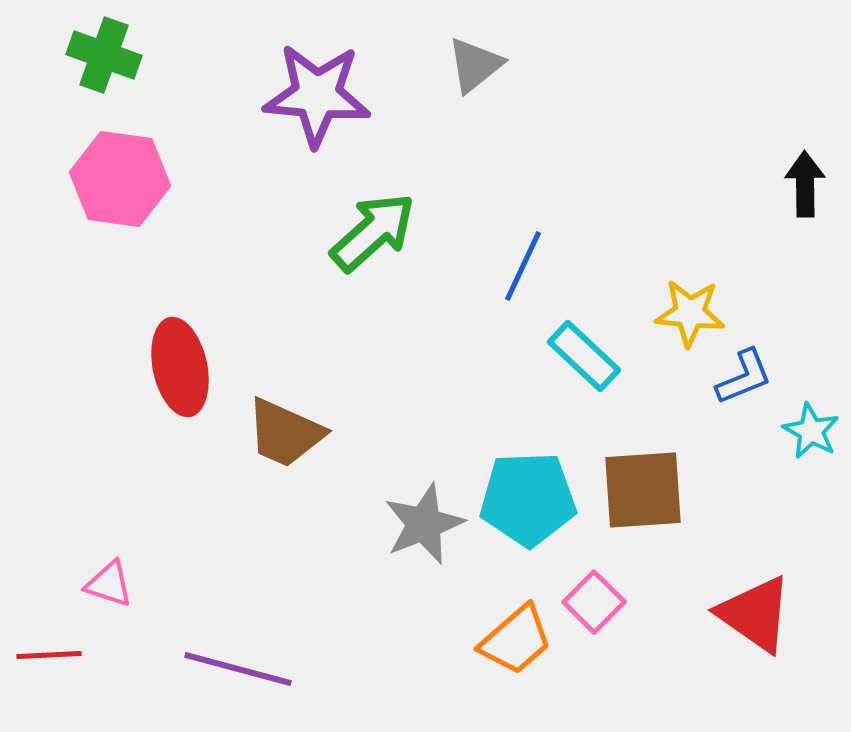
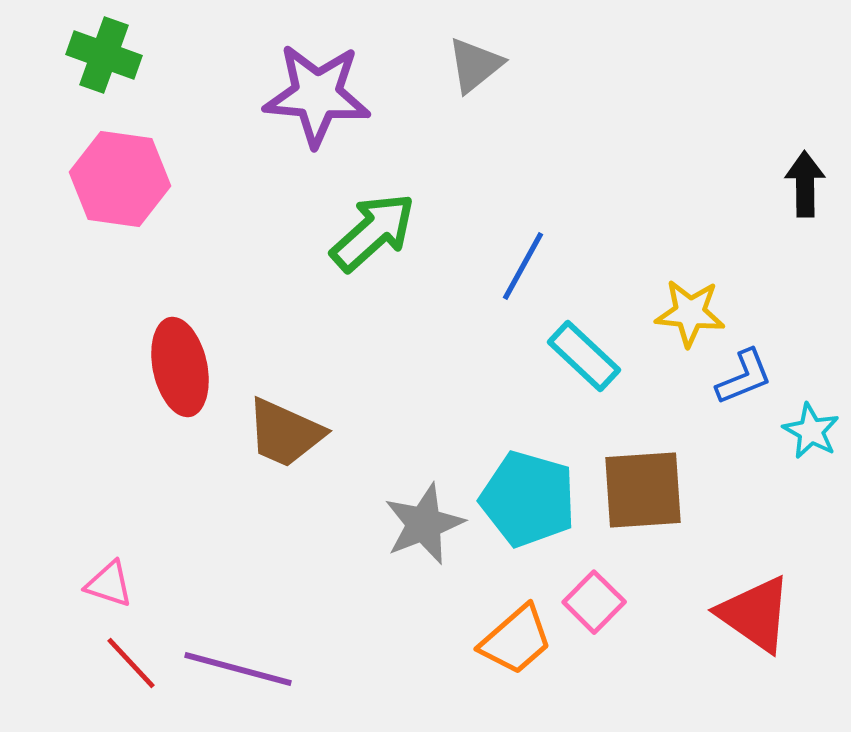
blue line: rotated 4 degrees clockwise
cyan pentagon: rotated 18 degrees clockwise
red line: moved 82 px right, 8 px down; rotated 50 degrees clockwise
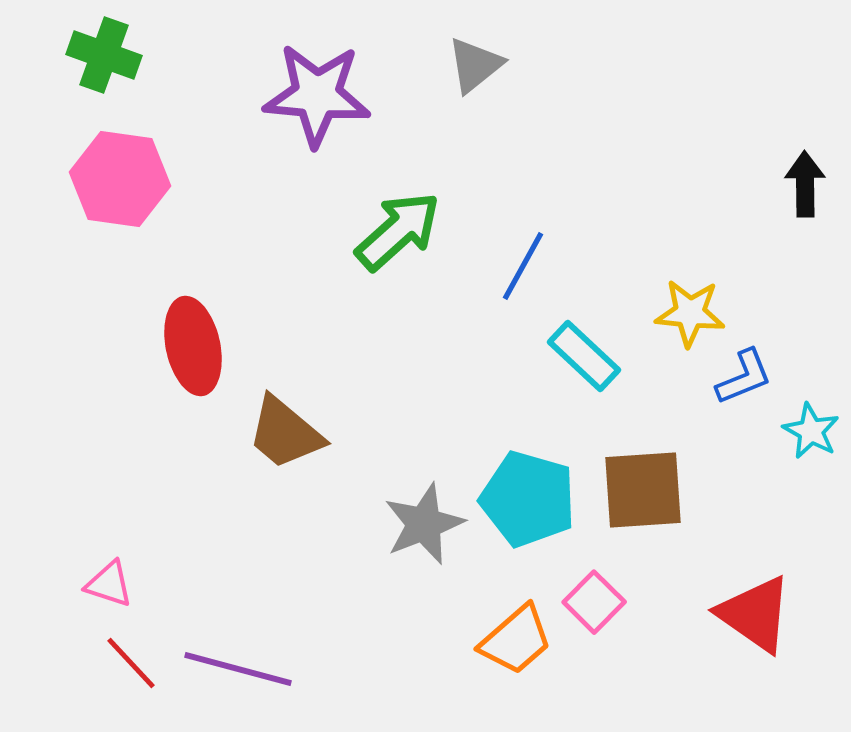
green arrow: moved 25 px right, 1 px up
red ellipse: moved 13 px right, 21 px up
brown trapezoid: rotated 16 degrees clockwise
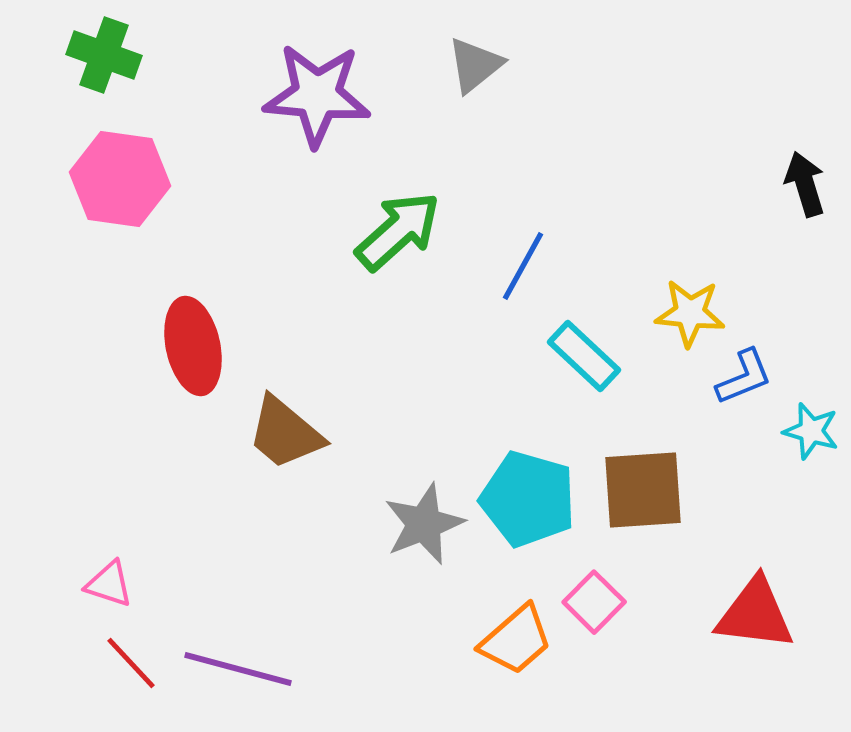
black arrow: rotated 16 degrees counterclockwise
cyan star: rotated 12 degrees counterclockwise
red triangle: rotated 28 degrees counterclockwise
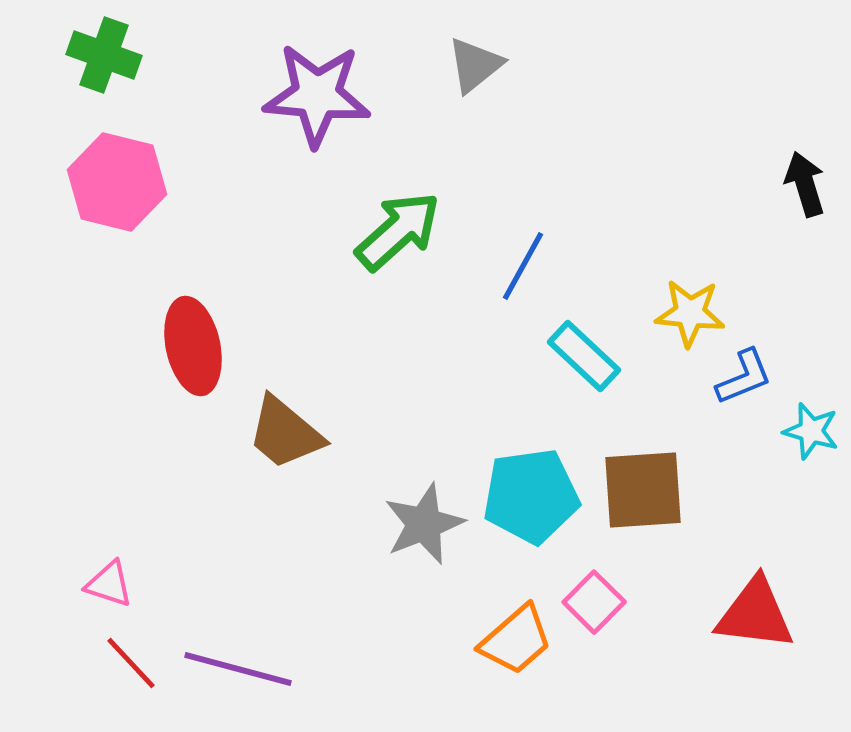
pink hexagon: moved 3 px left, 3 px down; rotated 6 degrees clockwise
cyan pentagon: moved 3 px right, 3 px up; rotated 24 degrees counterclockwise
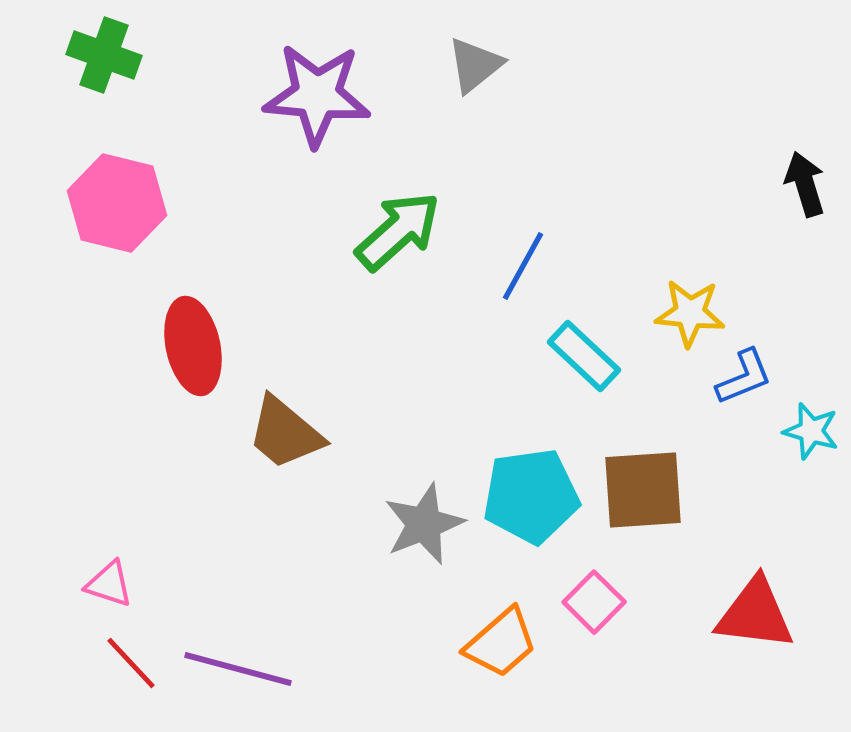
pink hexagon: moved 21 px down
orange trapezoid: moved 15 px left, 3 px down
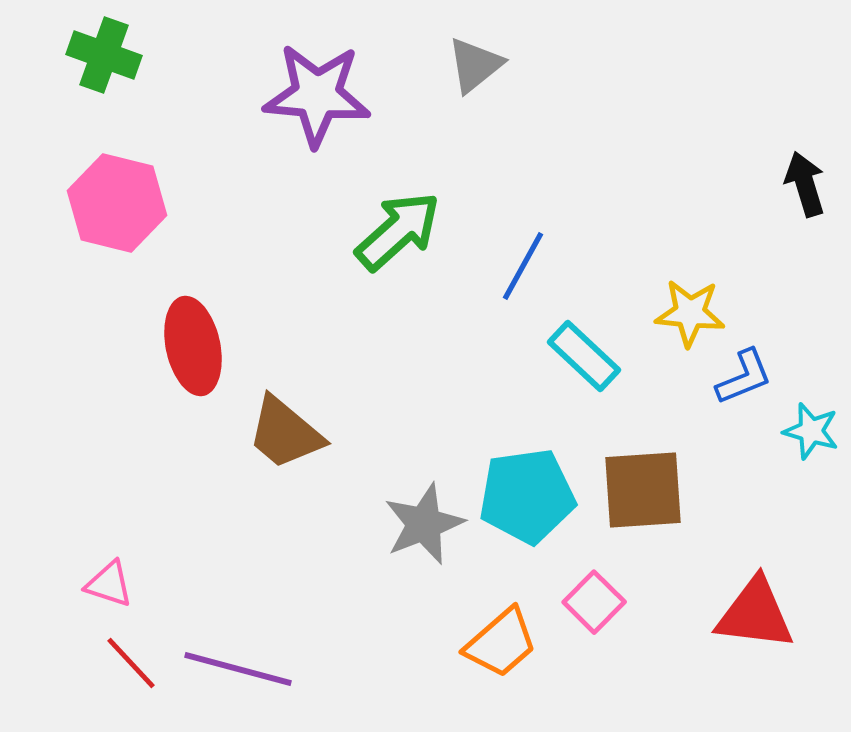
cyan pentagon: moved 4 px left
